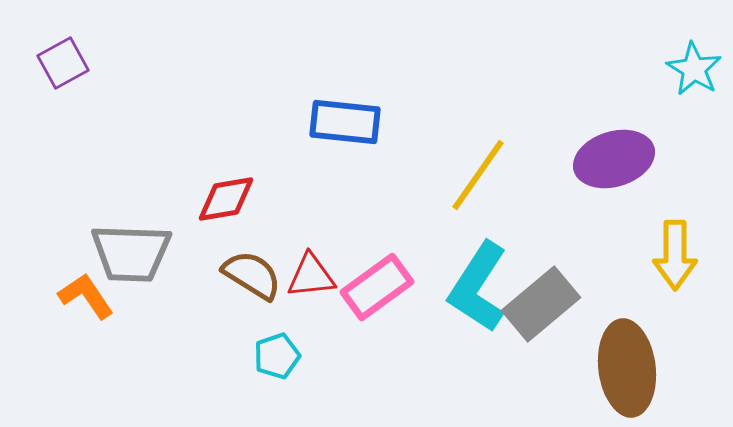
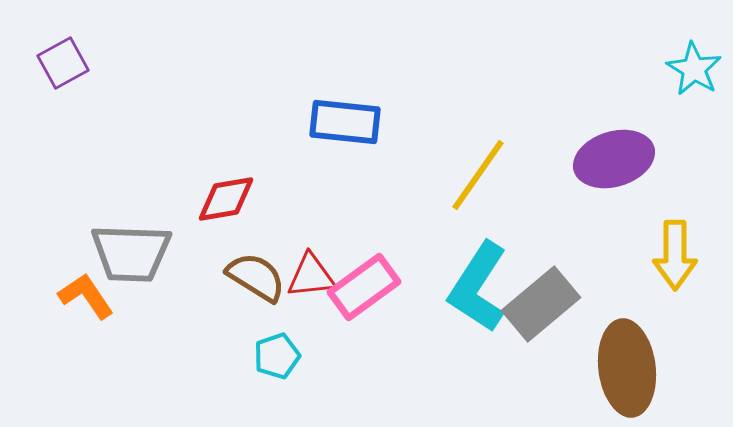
brown semicircle: moved 4 px right, 2 px down
pink rectangle: moved 13 px left
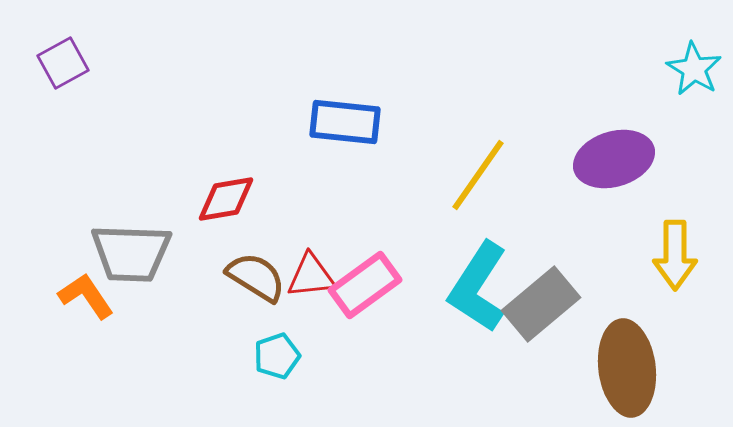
pink rectangle: moved 1 px right, 2 px up
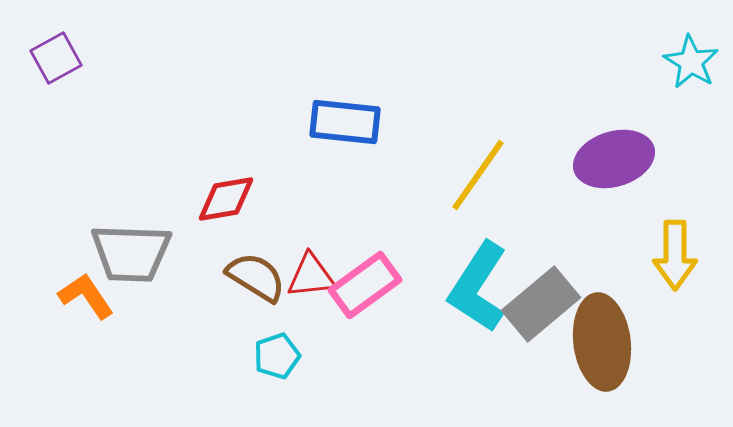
purple square: moved 7 px left, 5 px up
cyan star: moved 3 px left, 7 px up
brown ellipse: moved 25 px left, 26 px up
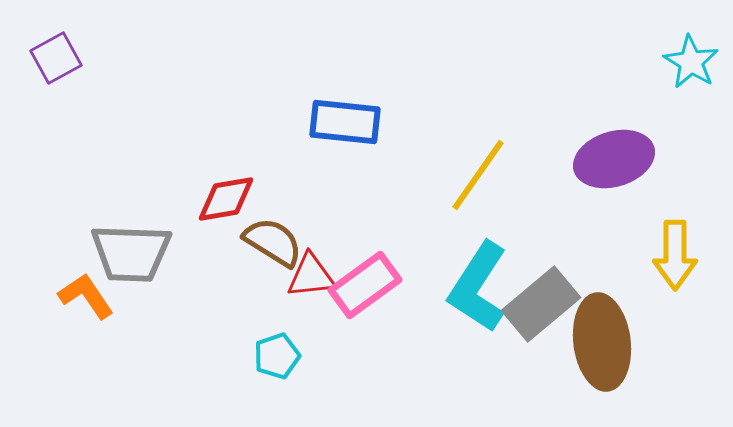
brown semicircle: moved 17 px right, 35 px up
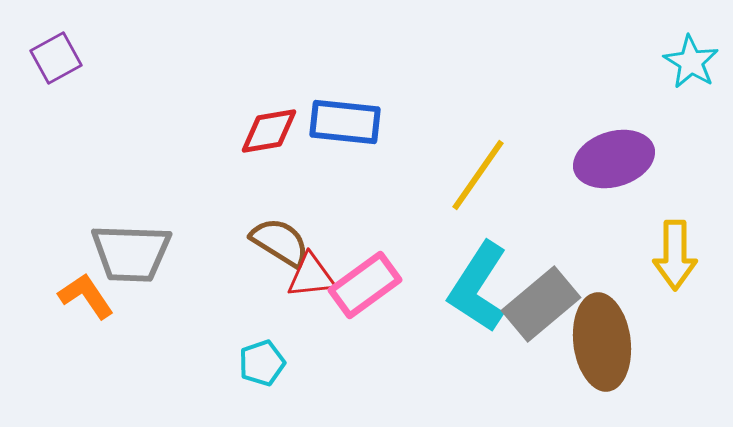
red diamond: moved 43 px right, 68 px up
brown semicircle: moved 7 px right
cyan pentagon: moved 15 px left, 7 px down
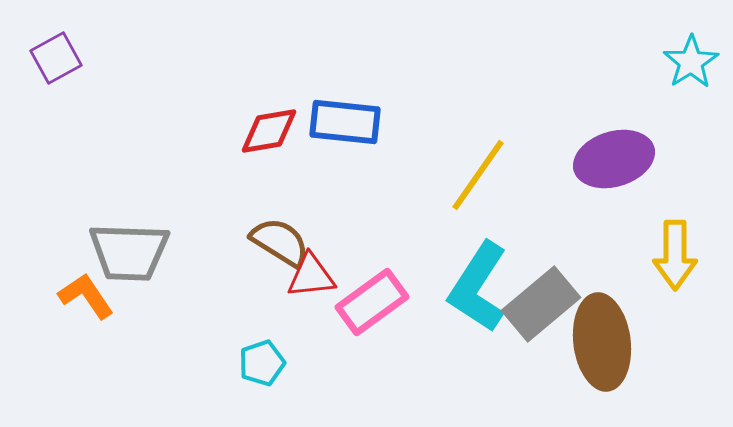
cyan star: rotated 8 degrees clockwise
gray trapezoid: moved 2 px left, 1 px up
pink rectangle: moved 7 px right, 17 px down
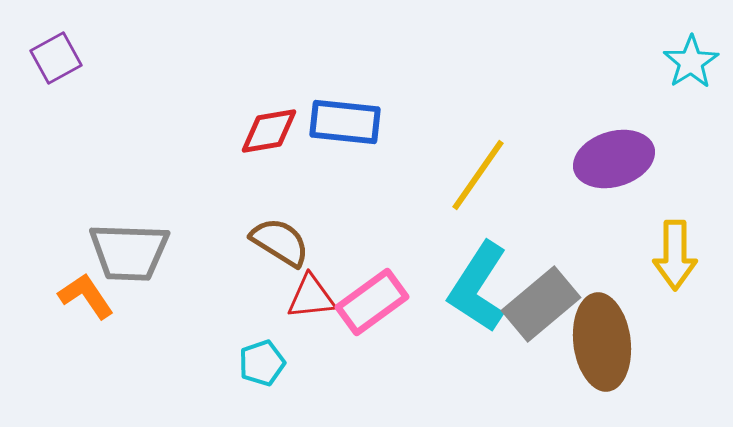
red triangle: moved 21 px down
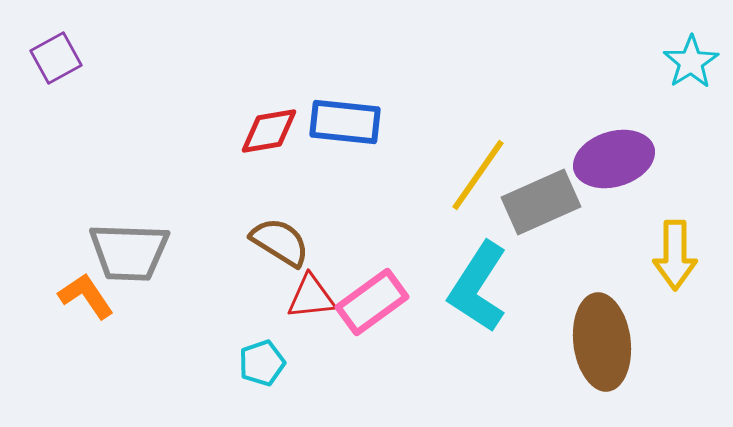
gray rectangle: moved 102 px up; rotated 16 degrees clockwise
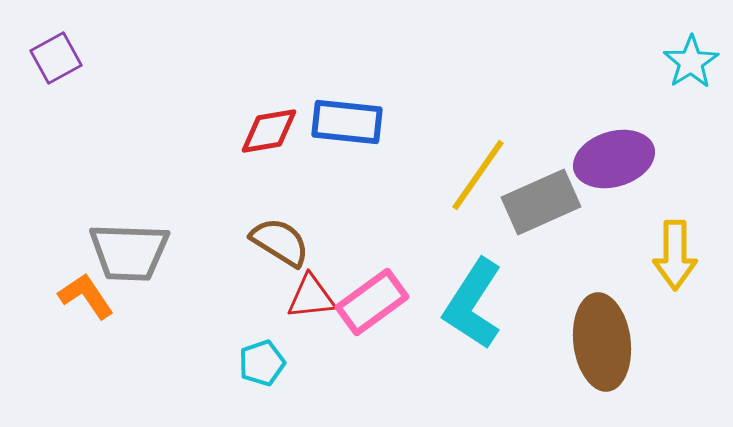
blue rectangle: moved 2 px right
cyan L-shape: moved 5 px left, 17 px down
